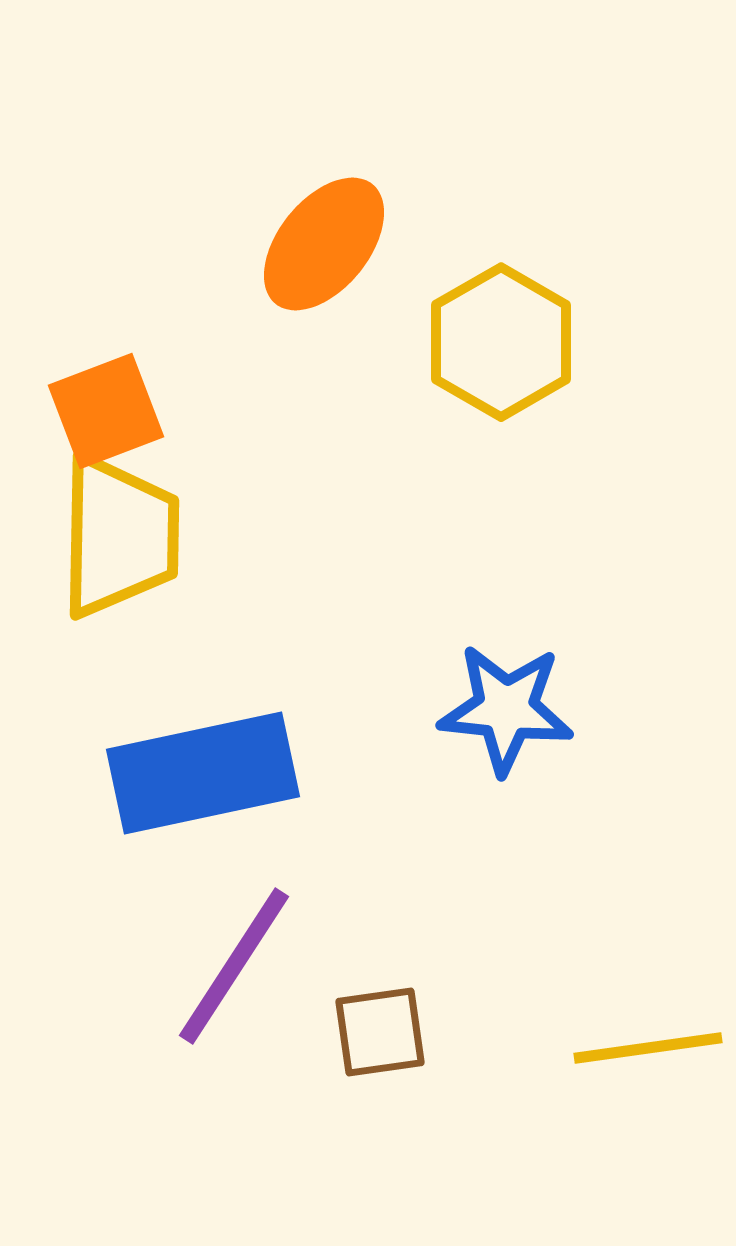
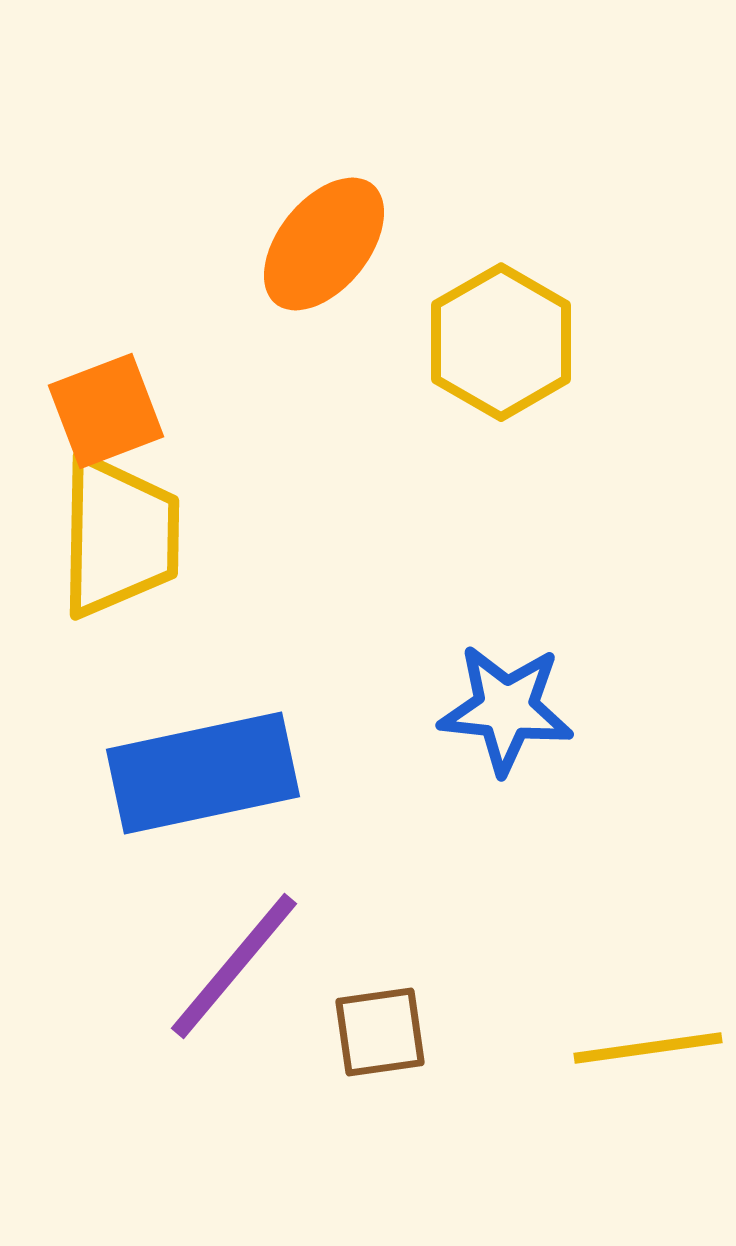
purple line: rotated 7 degrees clockwise
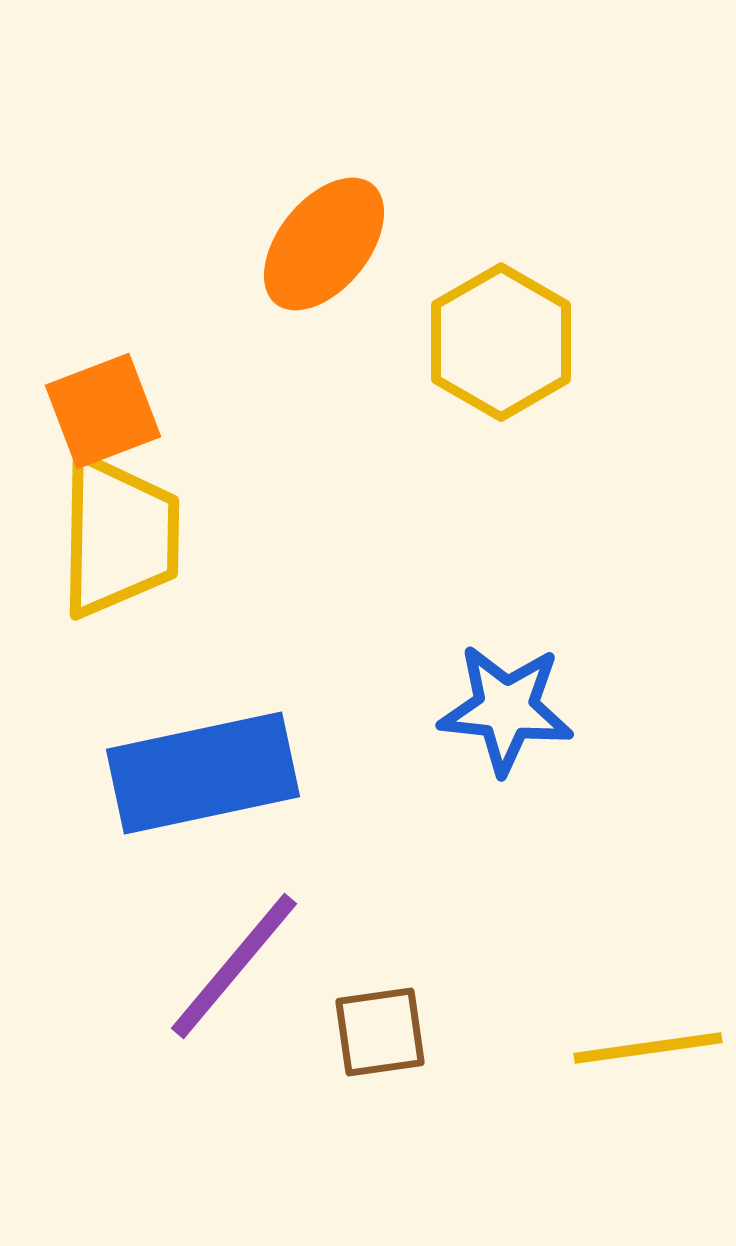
orange square: moved 3 px left
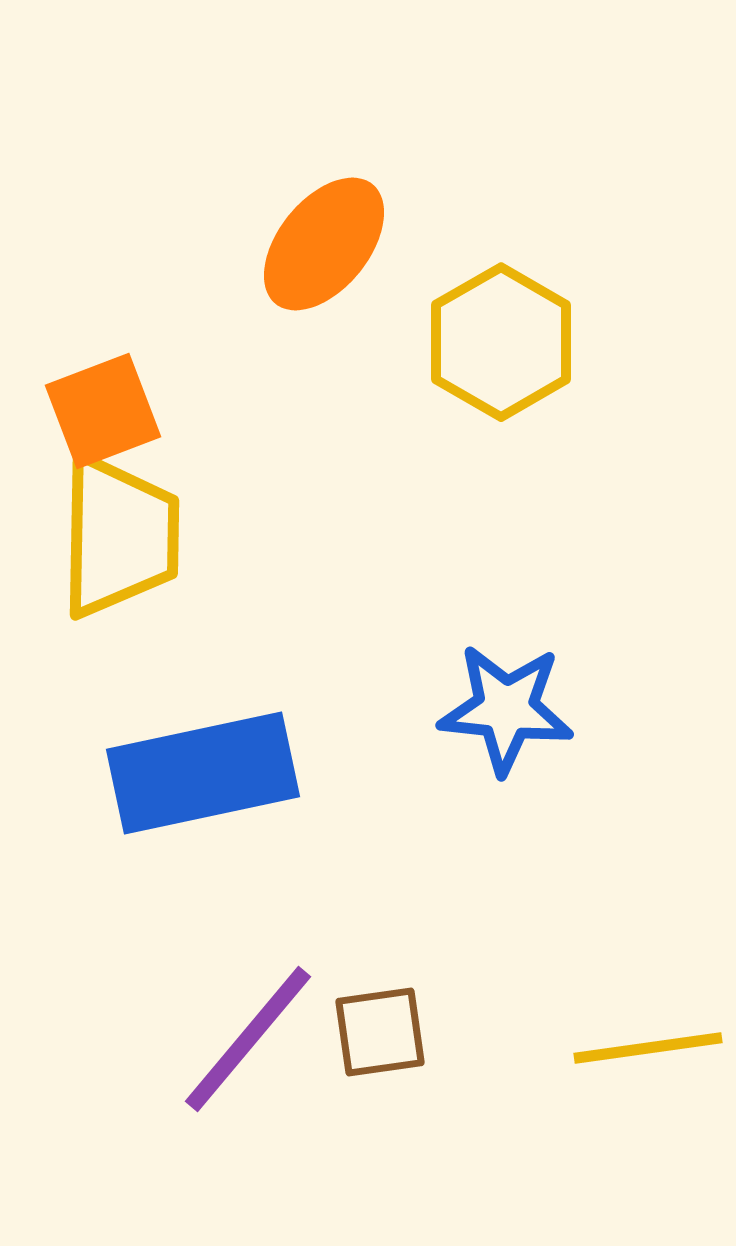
purple line: moved 14 px right, 73 px down
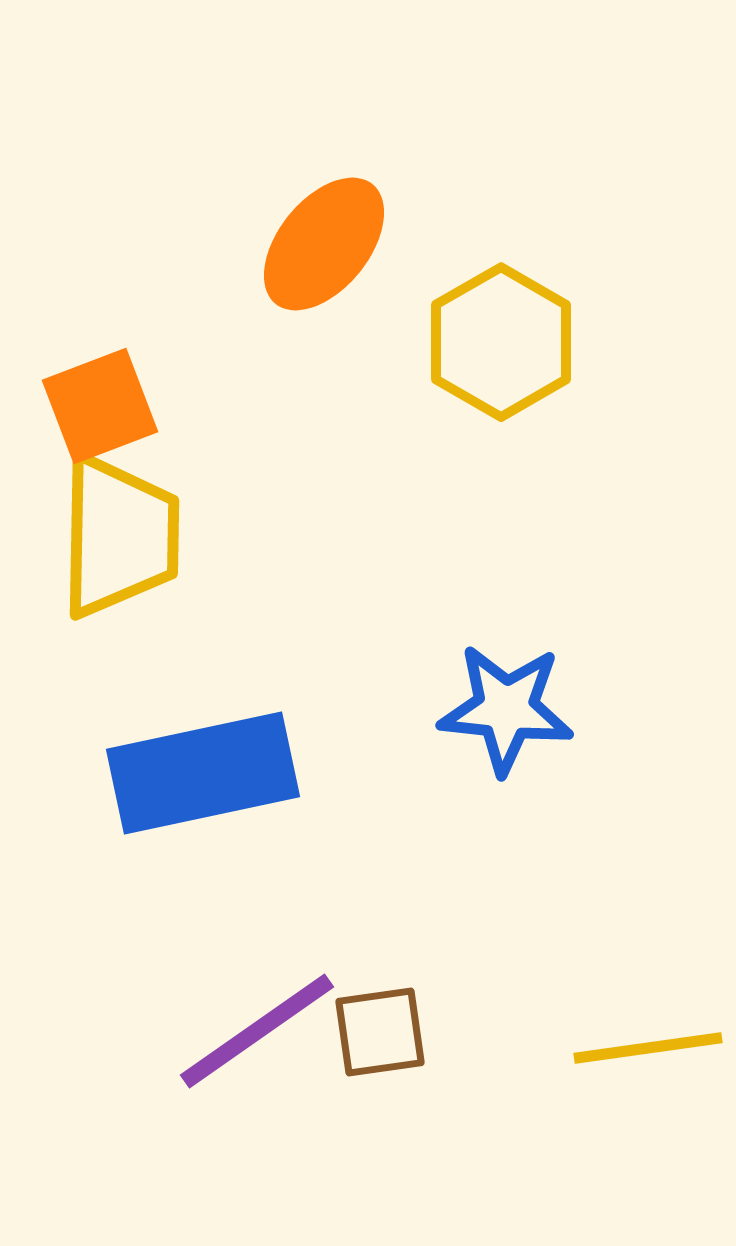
orange square: moved 3 px left, 5 px up
purple line: moved 9 px right, 8 px up; rotated 15 degrees clockwise
